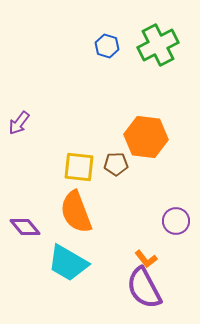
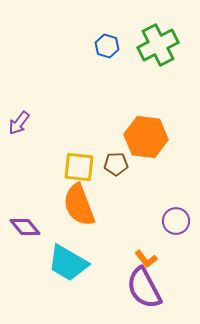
orange semicircle: moved 3 px right, 7 px up
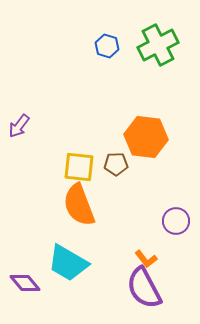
purple arrow: moved 3 px down
purple diamond: moved 56 px down
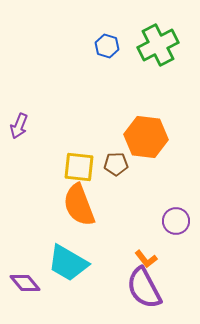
purple arrow: rotated 15 degrees counterclockwise
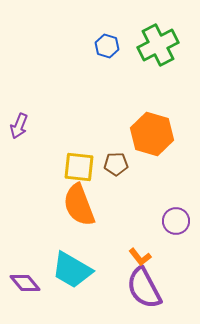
orange hexagon: moved 6 px right, 3 px up; rotated 9 degrees clockwise
orange L-shape: moved 6 px left, 2 px up
cyan trapezoid: moved 4 px right, 7 px down
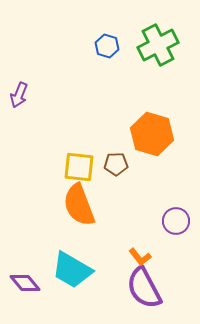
purple arrow: moved 31 px up
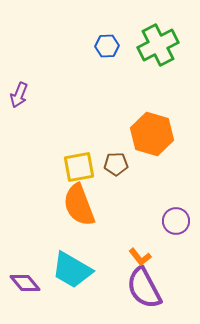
blue hexagon: rotated 20 degrees counterclockwise
yellow square: rotated 16 degrees counterclockwise
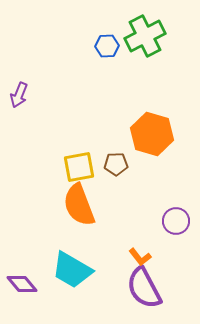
green cross: moved 13 px left, 9 px up
purple diamond: moved 3 px left, 1 px down
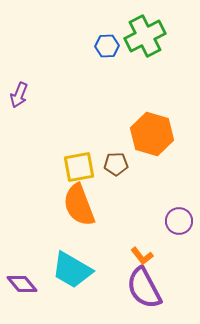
purple circle: moved 3 px right
orange L-shape: moved 2 px right, 1 px up
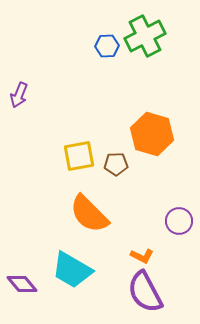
yellow square: moved 11 px up
orange semicircle: moved 10 px right, 9 px down; rotated 24 degrees counterclockwise
orange L-shape: rotated 25 degrees counterclockwise
purple semicircle: moved 1 px right, 4 px down
